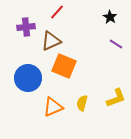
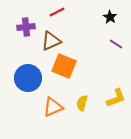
red line: rotated 21 degrees clockwise
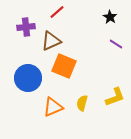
red line: rotated 14 degrees counterclockwise
yellow L-shape: moved 1 px left, 1 px up
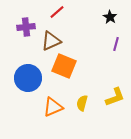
purple line: rotated 72 degrees clockwise
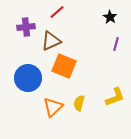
yellow semicircle: moved 3 px left
orange triangle: rotated 20 degrees counterclockwise
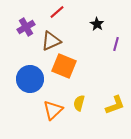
black star: moved 13 px left, 7 px down
purple cross: rotated 24 degrees counterclockwise
blue circle: moved 2 px right, 1 px down
yellow L-shape: moved 8 px down
orange triangle: moved 3 px down
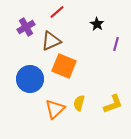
yellow L-shape: moved 2 px left, 1 px up
orange triangle: moved 2 px right, 1 px up
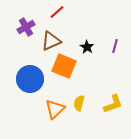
black star: moved 10 px left, 23 px down
purple line: moved 1 px left, 2 px down
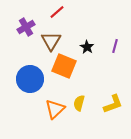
brown triangle: rotated 35 degrees counterclockwise
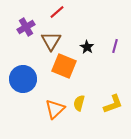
blue circle: moved 7 px left
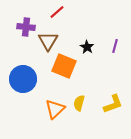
purple cross: rotated 36 degrees clockwise
brown triangle: moved 3 px left
